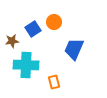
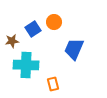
orange rectangle: moved 1 px left, 2 px down
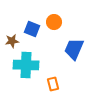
blue square: moved 1 px left; rotated 35 degrees counterclockwise
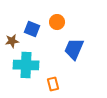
orange circle: moved 3 px right
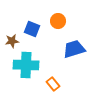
orange circle: moved 1 px right, 1 px up
blue trapezoid: rotated 50 degrees clockwise
orange rectangle: rotated 24 degrees counterclockwise
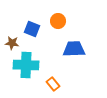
brown star: moved 2 px down; rotated 16 degrees clockwise
blue trapezoid: rotated 15 degrees clockwise
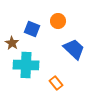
brown star: rotated 24 degrees clockwise
blue trapezoid: rotated 45 degrees clockwise
orange rectangle: moved 3 px right, 1 px up
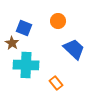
blue square: moved 8 px left, 1 px up
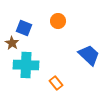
blue trapezoid: moved 15 px right, 6 px down
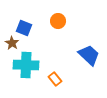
orange rectangle: moved 1 px left, 4 px up
